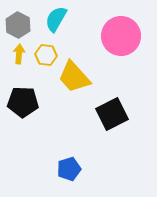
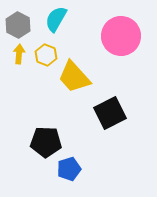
yellow hexagon: rotated 15 degrees clockwise
black pentagon: moved 23 px right, 40 px down
black square: moved 2 px left, 1 px up
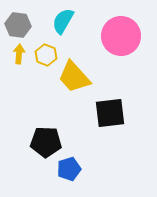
cyan semicircle: moved 7 px right, 2 px down
gray hexagon: rotated 20 degrees counterclockwise
black square: rotated 20 degrees clockwise
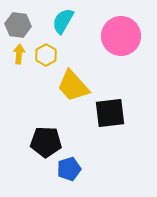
yellow hexagon: rotated 10 degrees clockwise
yellow trapezoid: moved 1 px left, 9 px down
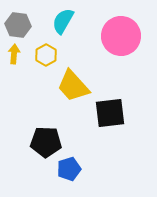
yellow arrow: moved 5 px left
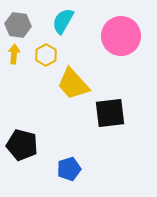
yellow trapezoid: moved 2 px up
black pentagon: moved 24 px left, 3 px down; rotated 12 degrees clockwise
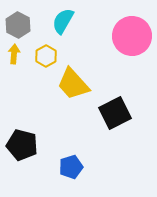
gray hexagon: rotated 20 degrees clockwise
pink circle: moved 11 px right
yellow hexagon: moved 1 px down
black square: moved 5 px right; rotated 20 degrees counterclockwise
blue pentagon: moved 2 px right, 2 px up
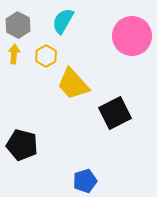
blue pentagon: moved 14 px right, 14 px down
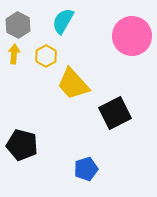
blue pentagon: moved 1 px right, 12 px up
